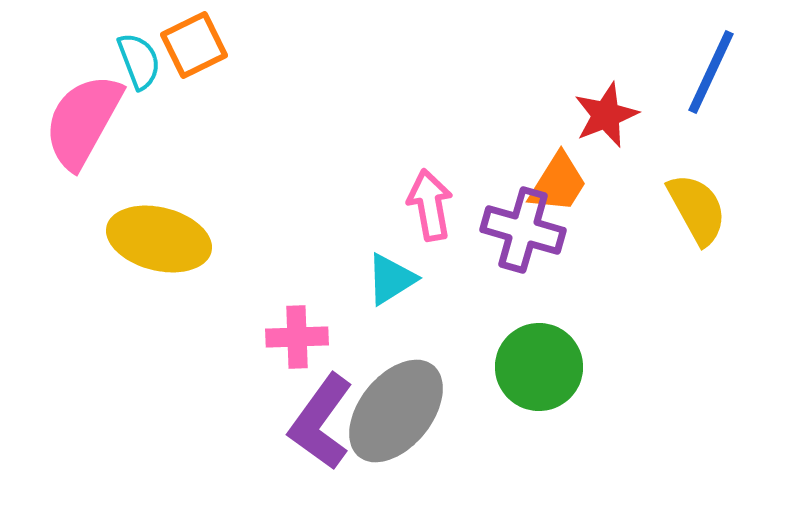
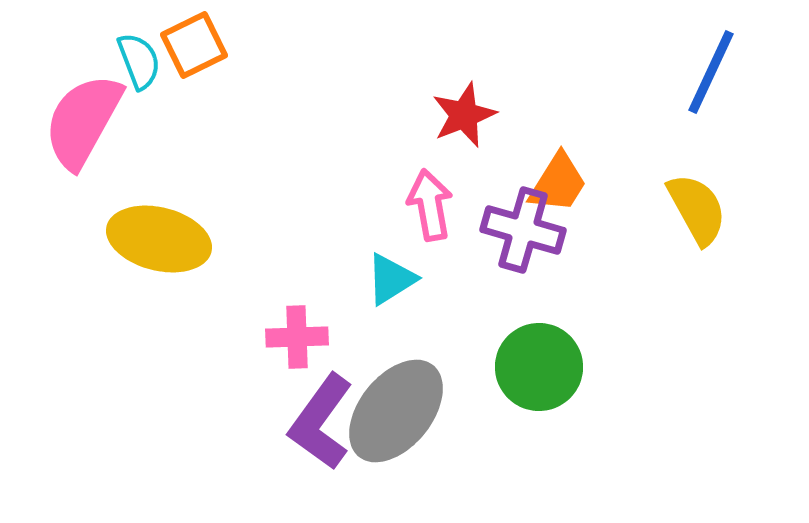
red star: moved 142 px left
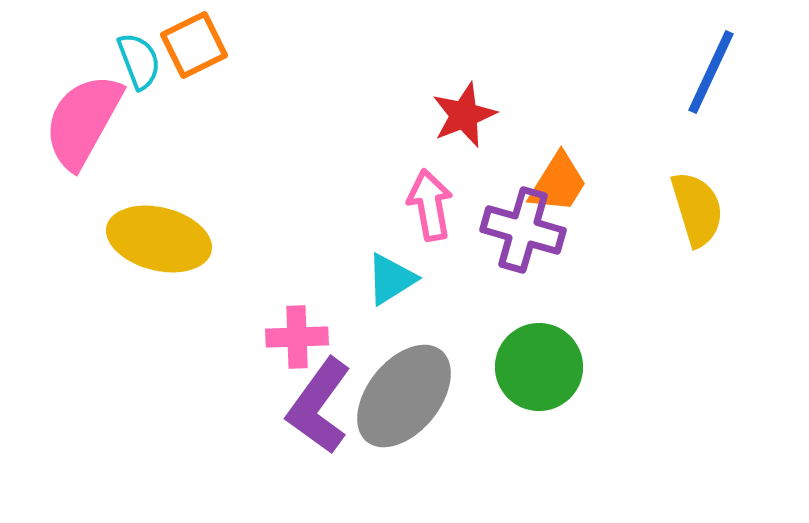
yellow semicircle: rotated 12 degrees clockwise
gray ellipse: moved 8 px right, 15 px up
purple L-shape: moved 2 px left, 16 px up
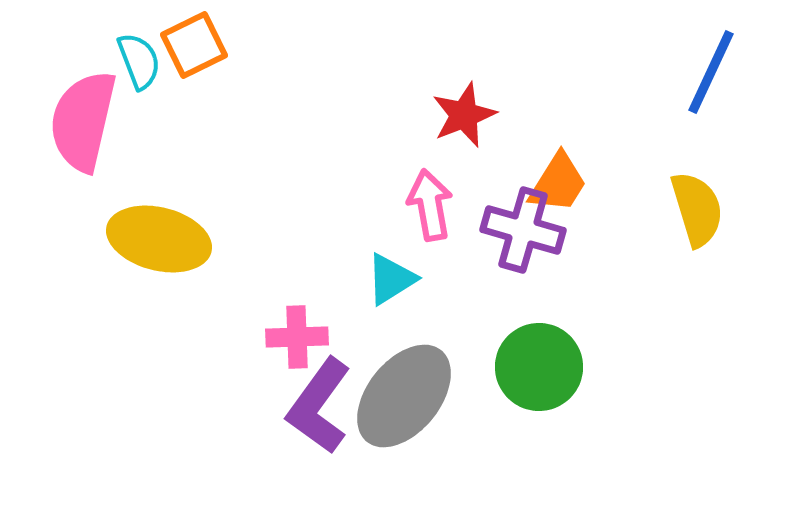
pink semicircle: rotated 16 degrees counterclockwise
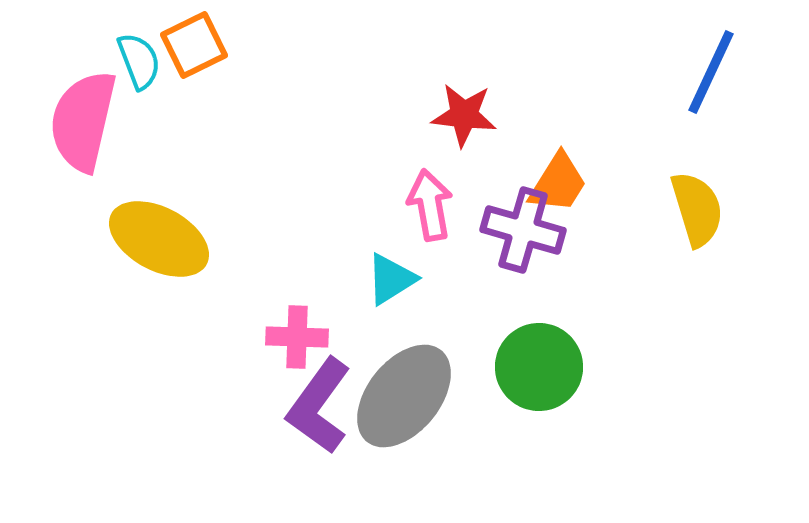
red star: rotated 28 degrees clockwise
yellow ellipse: rotated 14 degrees clockwise
pink cross: rotated 4 degrees clockwise
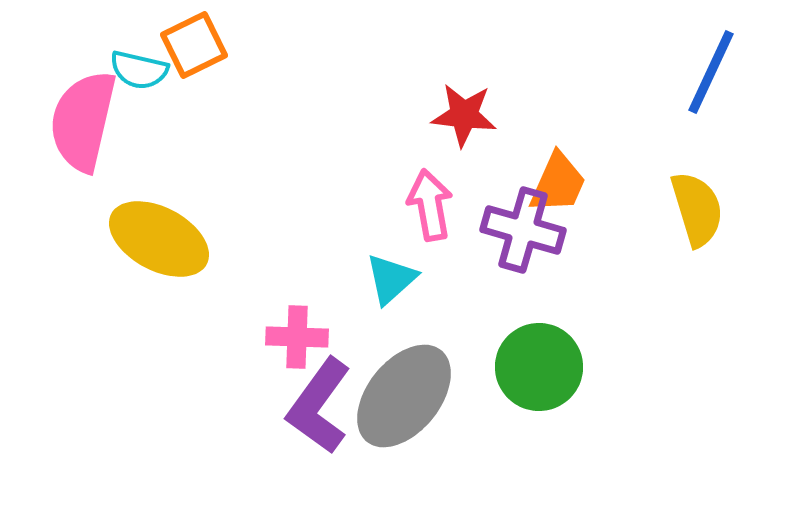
cyan semicircle: moved 9 px down; rotated 124 degrees clockwise
orange trapezoid: rotated 8 degrees counterclockwise
cyan triangle: rotated 10 degrees counterclockwise
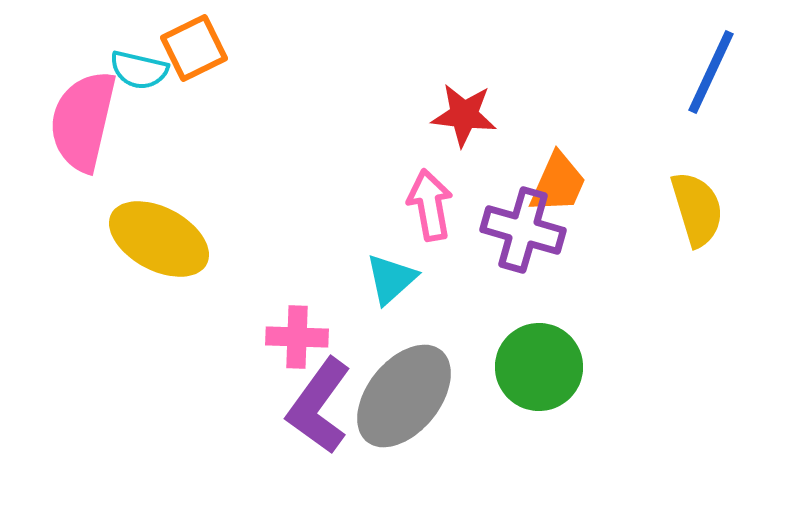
orange square: moved 3 px down
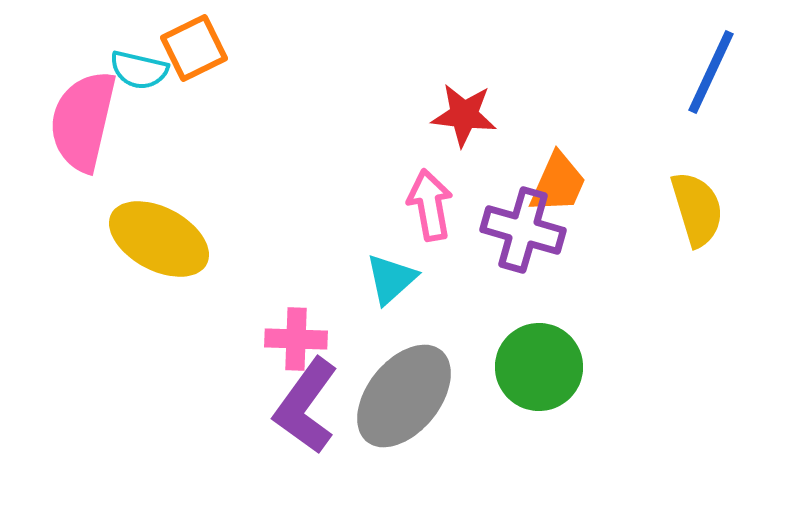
pink cross: moved 1 px left, 2 px down
purple L-shape: moved 13 px left
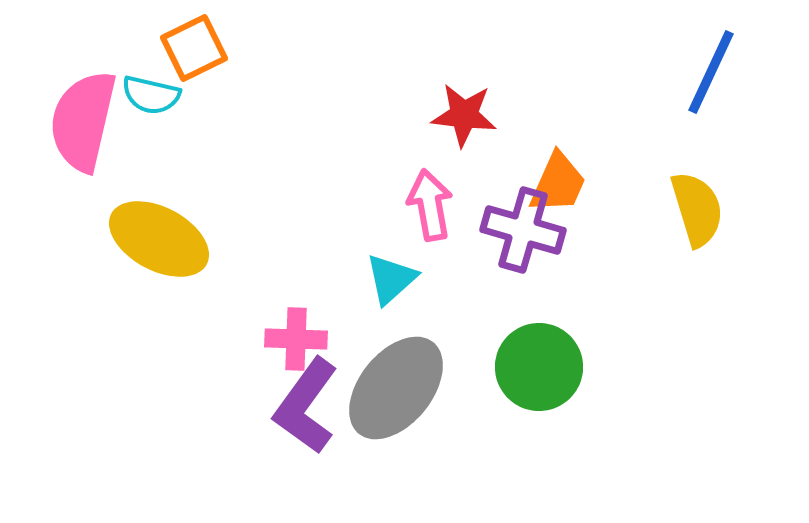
cyan semicircle: moved 12 px right, 25 px down
gray ellipse: moved 8 px left, 8 px up
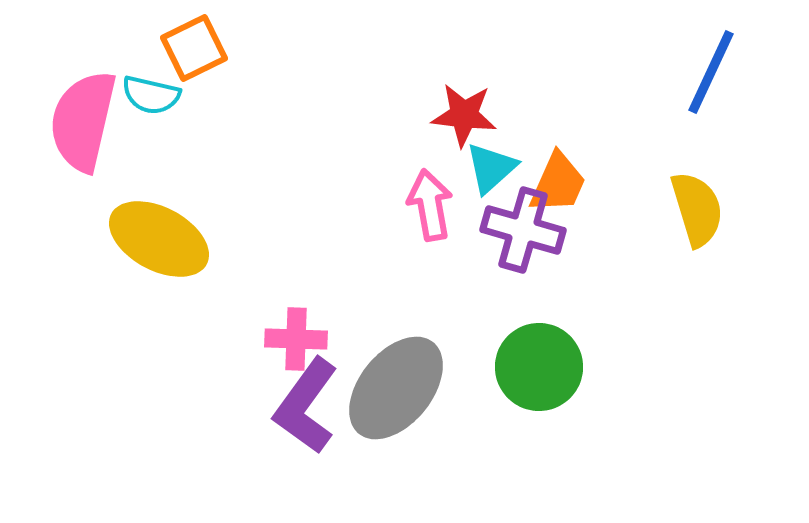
cyan triangle: moved 100 px right, 111 px up
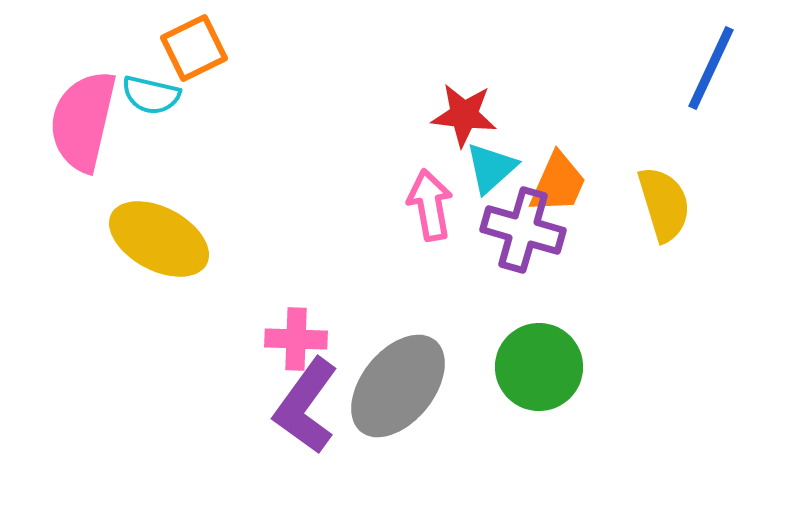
blue line: moved 4 px up
yellow semicircle: moved 33 px left, 5 px up
gray ellipse: moved 2 px right, 2 px up
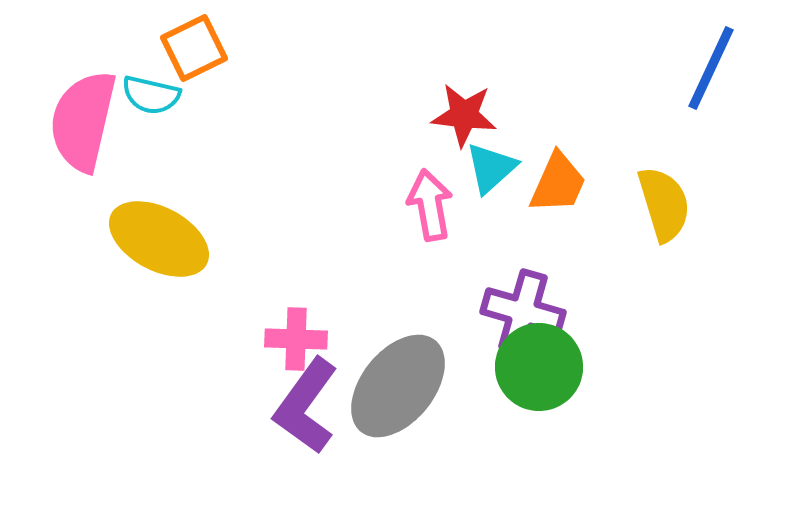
purple cross: moved 82 px down
